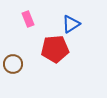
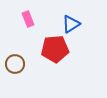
brown circle: moved 2 px right
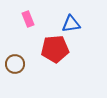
blue triangle: rotated 24 degrees clockwise
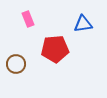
blue triangle: moved 12 px right
brown circle: moved 1 px right
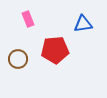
red pentagon: moved 1 px down
brown circle: moved 2 px right, 5 px up
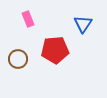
blue triangle: rotated 48 degrees counterclockwise
